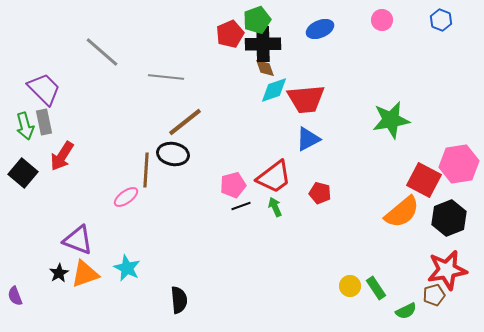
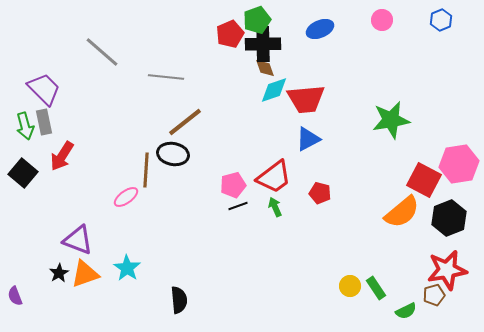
blue hexagon at (441, 20): rotated 15 degrees clockwise
black line at (241, 206): moved 3 px left
cyan star at (127, 268): rotated 8 degrees clockwise
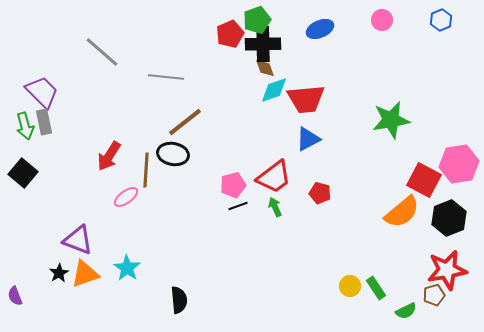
purple trapezoid at (44, 89): moved 2 px left, 3 px down
red arrow at (62, 156): moved 47 px right
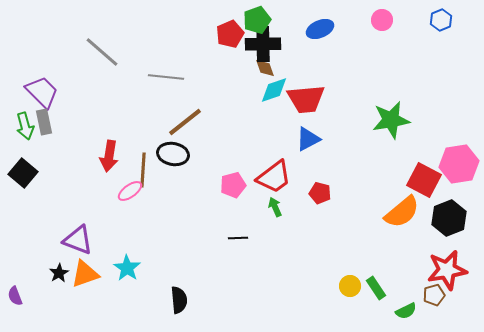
red arrow at (109, 156): rotated 24 degrees counterclockwise
brown line at (146, 170): moved 3 px left
pink ellipse at (126, 197): moved 4 px right, 6 px up
black line at (238, 206): moved 32 px down; rotated 18 degrees clockwise
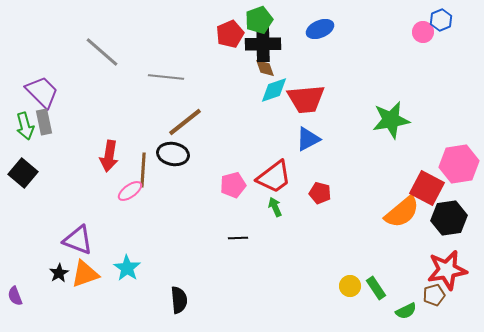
green pentagon at (257, 20): moved 2 px right
pink circle at (382, 20): moved 41 px right, 12 px down
red square at (424, 180): moved 3 px right, 8 px down
black hexagon at (449, 218): rotated 12 degrees clockwise
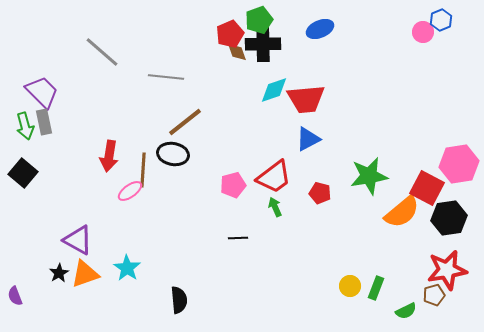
brown diamond at (265, 68): moved 28 px left, 16 px up
green star at (391, 120): moved 22 px left, 56 px down
purple triangle at (78, 240): rotated 8 degrees clockwise
green rectangle at (376, 288): rotated 55 degrees clockwise
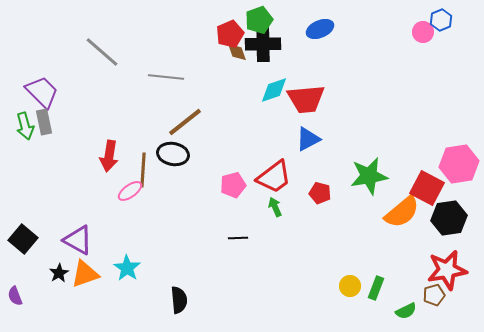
black square at (23, 173): moved 66 px down
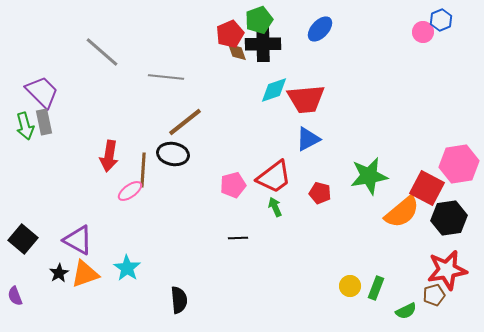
blue ellipse at (320, 29): rotated 24 degrees counterclockwise
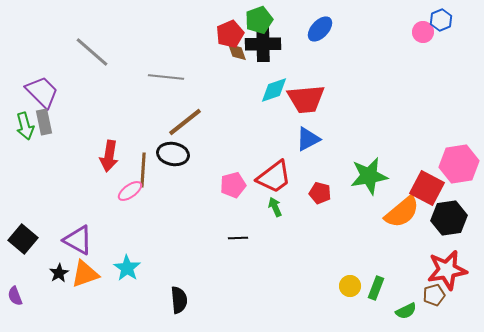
gray line at (102, 52): moved 10 px left
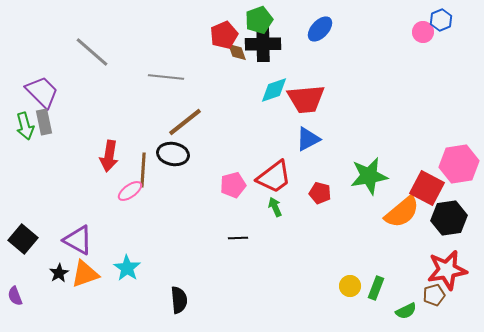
red pentagon at (230, 34): moved 6 px left, 1 px down
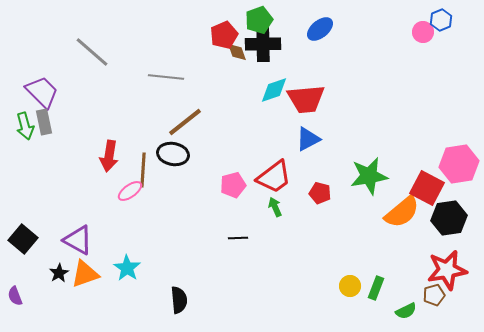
blue ellipse at (320, 29): rotated 8 degrees clockwise
